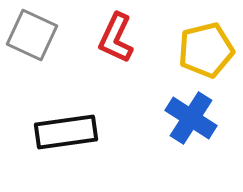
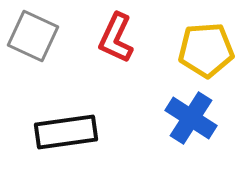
gray square: moved 1 px right, 1 px down
yellow pentagon: rotated 10 degrees clockwise
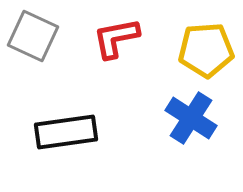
red L-shape: rotated 54 degrees clockwise
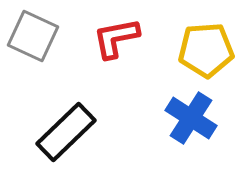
black rectangle: rotated 36 degrees counterclockwise
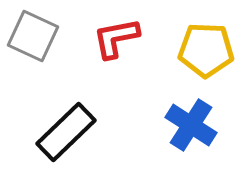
yellow pentagon: rotated 6 degrees clockwise
blue cross: moved 7 px down
